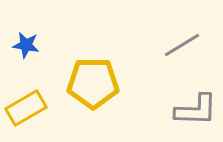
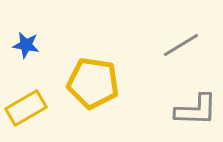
gray line: moved 1 px left
yellow pentagon: rotated 9 degrees clockwise
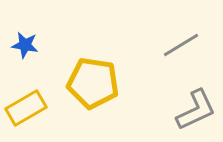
blue star: moved 1 px left
gray L-shape: rotated 27 degrees counterclockwise
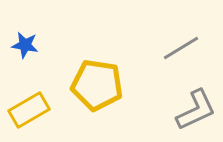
gray line: moved 3 px down
yellow pentagon: moved 4 px right, 2 px down
yellow rectangle: moved 3 px right, 2 px down
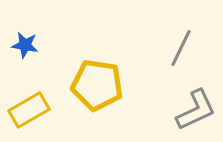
gray line: rotated 33 degrees counterclockwise
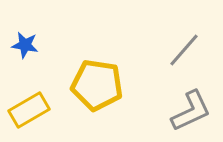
gray line: moved 3 px right, 2 px down; rotated 15 degrees clockwise
gray L-shape: moved 5 px left, 1 px down
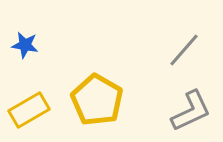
yellow pentagon: moved 15 px down; rotated 21 degrees clockwise
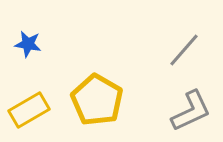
blue star: moved 3 px right, 1 px up
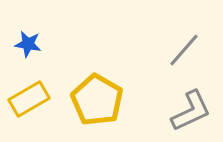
yellow rectangle: moved 11 px up
